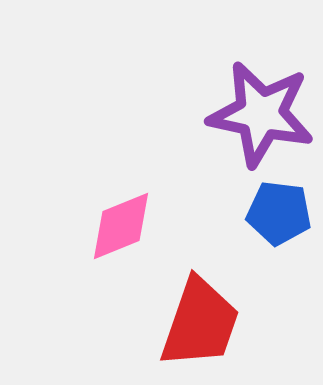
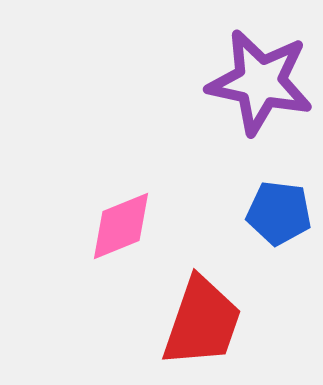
purple star: moved 1 px left, 32 px up
red trapezoid: moved 2 px right, 1 px up
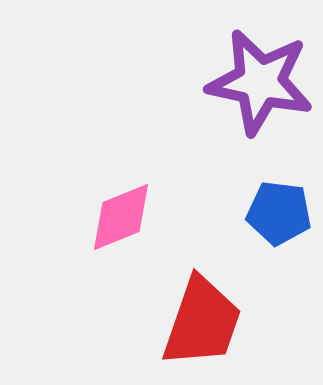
pink diamond: moved 9 px up
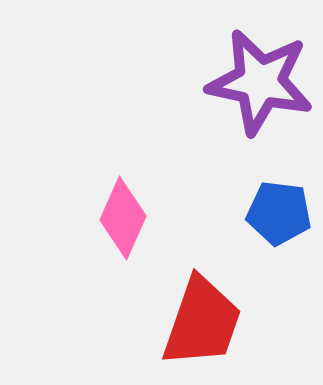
pink diamond: moved 2 px right, 1 px down; rotated 44 degrees counterclockwise
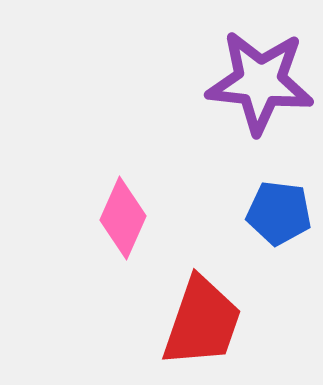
purple star: rotated 6 degrees counterclockwise
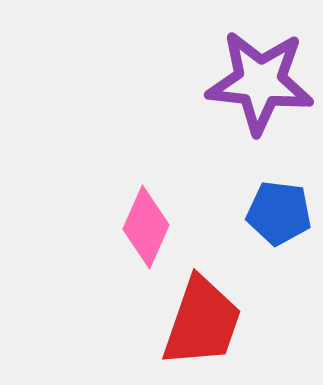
pink diamond: moved 23 px right, 9 px down
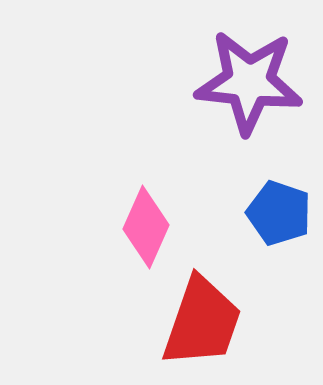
purple star: moved 11 px left
blue pentagon: rotated 12 degrees clockwise
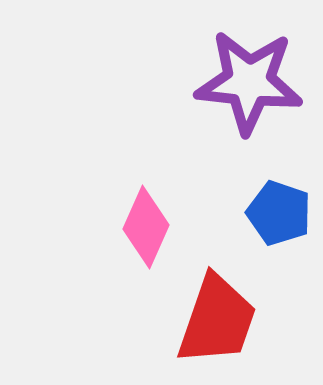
red trapezoid: moved 15 px right, 2 px up
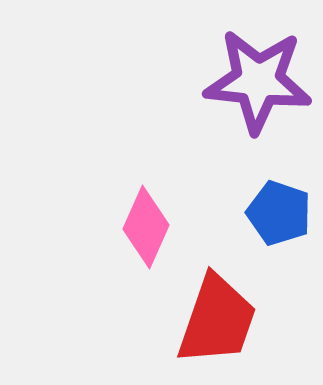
purple star: moved 9 px right, 1 px up
